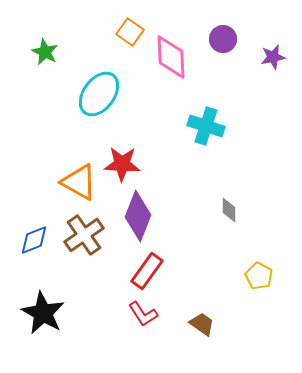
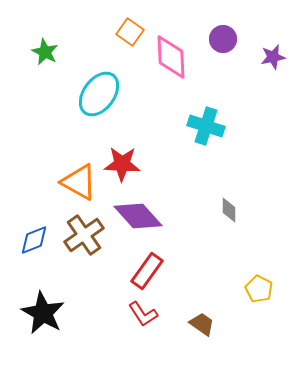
purple diamond: rotated 63 degrees counterclockwise
yellow pentagon: moved 13 px down
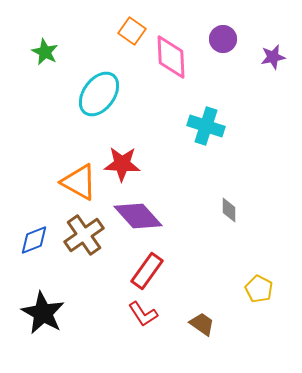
orange square: moved 2 px right, 1 px up
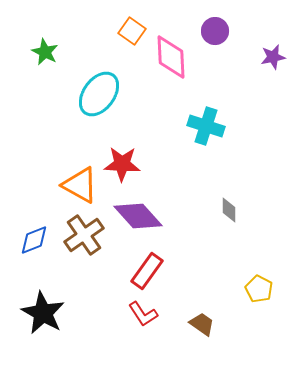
purple circle: moved 8 px left, 8 px up
orange triangle: moved 1 px right, 3 px down
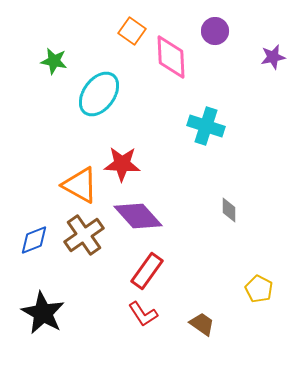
green star: moved 9 px right, 9 px down; rotated 16 degrees counterclockwise
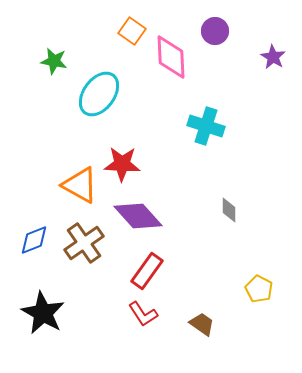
purple star: rotated 30 degrees counterclockwise
brown cross: moved 8 px down
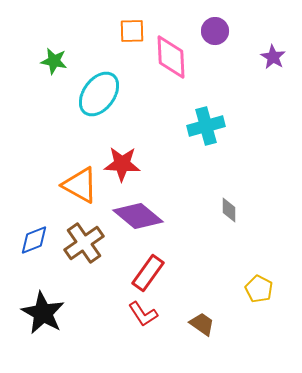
orange square: rotated 36 degrees counterclockwise
cyan cross: rotated 33 degrees counterclockwise
purple diamond: rotated 9 degrees counterclockwise
red rectangle: moved 1 px right, 2 px down
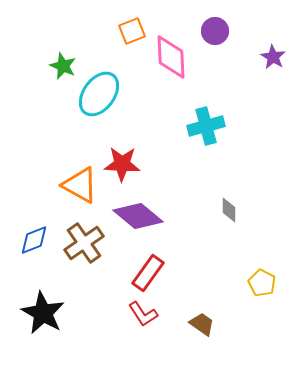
orange square: rotated 20 degrees counterclockwise
green star: moved 9 px right, 5 px down; rotated 12 degrees clockwise
yellow pentagon: moved 3 px right, 6 px up
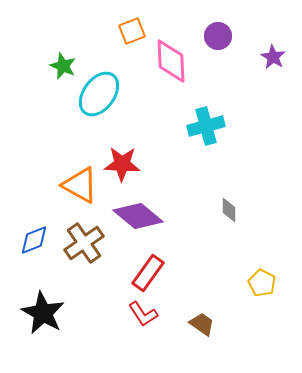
purple circle: moved 3 px right, 5 px down
pink diamond: moved 4 px down
